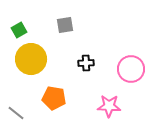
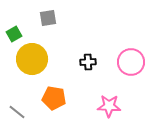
gray square: moved 17 px left, 7 px up
green square: moved 5 px left, 4 px down
yellow circle: moved 1 px right
black cross: moved 2 px right, 1 px up
pink circle: moved 7 px up
gray line: moved 1 px right, 1 px up
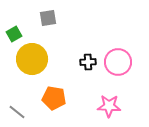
pink circle: moved 13 px left
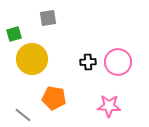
green square: rotated 14 degrees clockwise
gray line: moved 6 px right, 3 px down
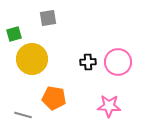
gray line: rotated 24 degrees counterclockwise
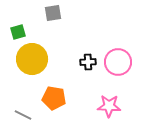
gray square: moved 5 px right, 5 px up
green square: moved 4 px right, 2 px up
gray line: rotated 12 degrees clockwise
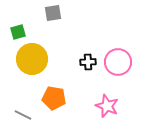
pink star: moved 2 px left; rotated 20 degrees clockwise
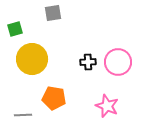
green square: moved 3 px left, 3 px up
gray line: rotated 30 degrees counterclockwise
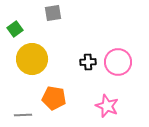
green square: rotated 21 degrees counterclockwise
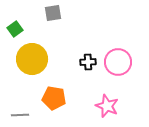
gray line: moved 3 px left
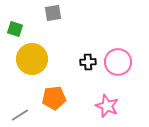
green square: rotated 35 degrees counterclockwise
orange pentagon: rotated 15 degrees counterclockwise
gray line: rotated 30 degrees counterclockwise
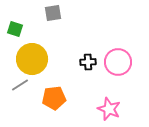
pink star: moved 2 px right, 3 px down
gray line: moved 30 px up
